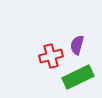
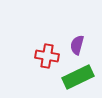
red cross: moved 4 px left; rotated 25 degrees clockwise
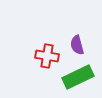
purple semicircle: rotated 30 degrees counterclockwise
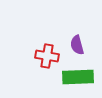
green rectangle: rotated 24 degrees clockwise
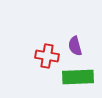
purple semicircle: moved 2 px left, 1 px down
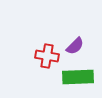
purple semicircle: rotated 120 degrees counterclockwise
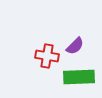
green rectangle: moved 1 px right
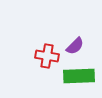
green rectangle: moved 1 px up
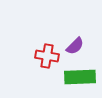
green rectangle: moved 1 px right, 1 px down
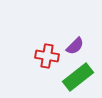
green rectangle: moved 2 px left; rotated 36 degrees counterclockwise
